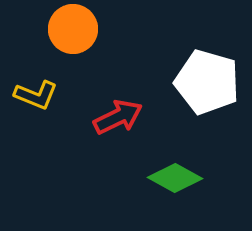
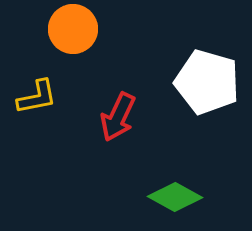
yellow L-shape: moved 1 px right, 2 px down; rotated 33 degrees counterclockwise
red arrow: rotated 141 degrees clockwise
green diamond: moved 19 px down
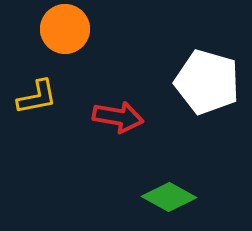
orange circle: moved 8 px left
red arrow: rotated 105 degrees counterclockwise
green diamond: moved 6 px left
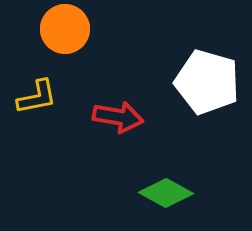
green diamond: moved 3 px left, 4 px up
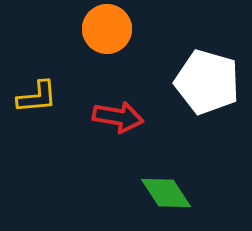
orange circle: moved 42 px right
yellow L-shape: rotated 6 degrees clockwise
green diamond: rotated 28 degrees clockwise
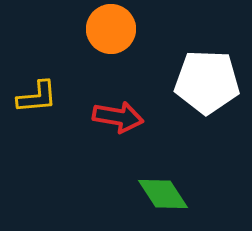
orange circle: moved 4 px right
white pentagon: rotated 14 degrees counterclockwise
green diamond: moved 3 px left, 1 px down
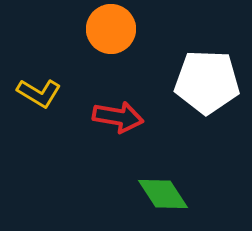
yellow L-shape: moved 2 px right, 4 px up; rotated 36 degrees clockwise
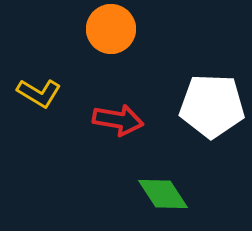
white pentagon: moved 5 px right, 24 px down
red arrow: moved 3 px down
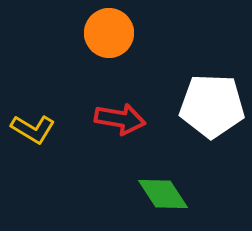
orange circle: moved 2 px left, 4 px down
yellow L-shape: moved 6 px left, 36 px down
red arrow: moved 2 px right, 1 px up
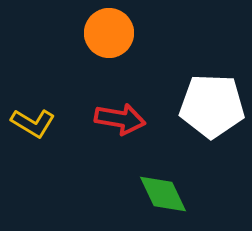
yellow L-shape: moved 6 px up
green diamond: rotated 8 degrees clockwise
